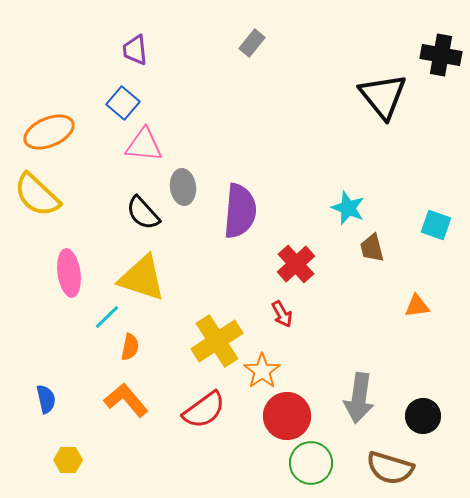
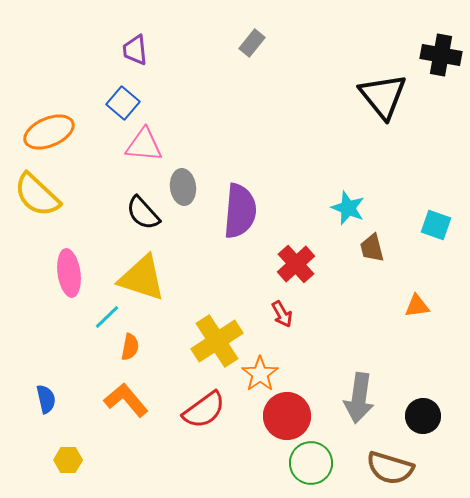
orange star: moved 2 px left, 3 px down
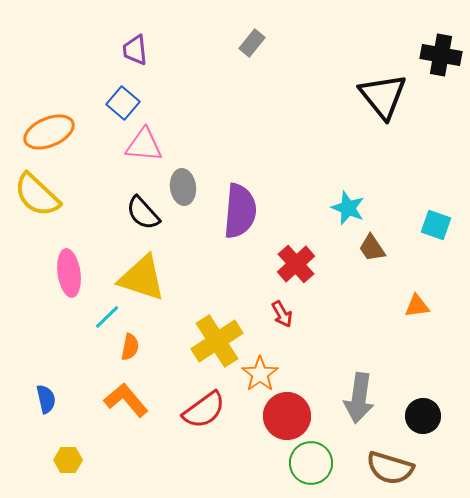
brown trapezoid: rotated 20 degrees counterclockwise
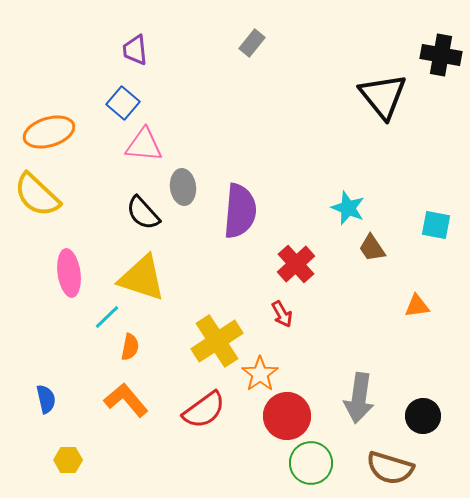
orange ellipse: rotated 6 degrees clockwise
cyan square: rotated 8 degrees counterclockwise
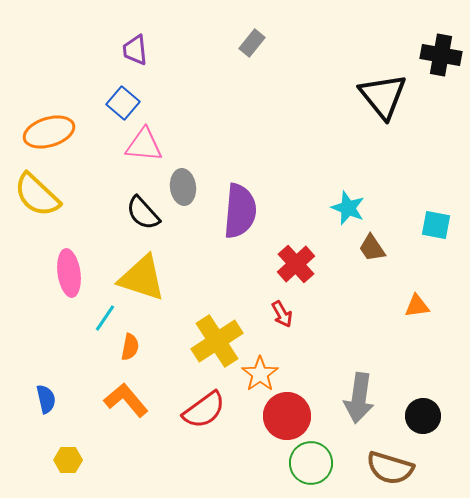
cyan line: moved 2 px left, 1 px down; rotated 12 degrees counterclockwise
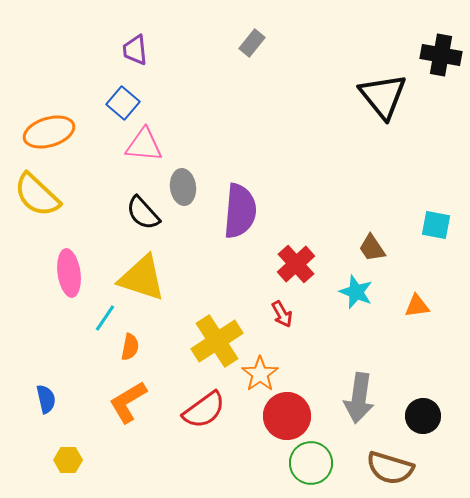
cyan star: moved 8 px right, 84 px down
orange L-shape: moved 2 px right, 2 px down; rotated 81 degrees counterclockwise
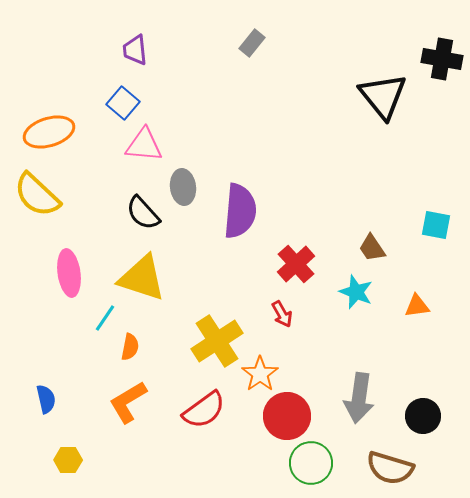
black cross: moved 1 px right, 4 px down
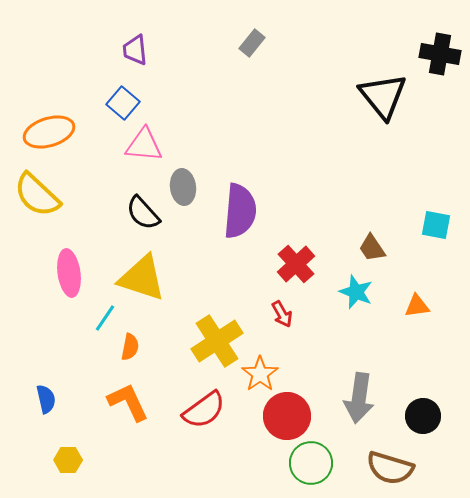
black cross: moved 2 px left, 5 px up
orange L-shape: rotated 96 degrees clockwise
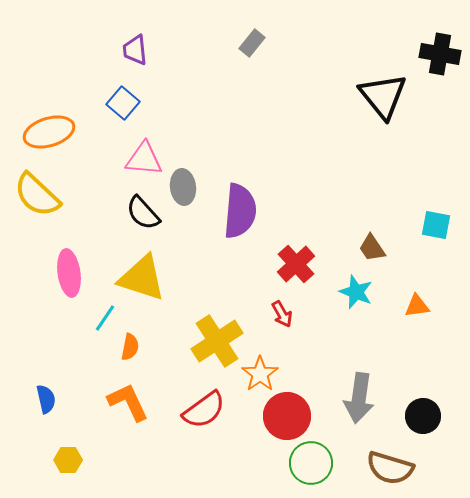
pink triangle: moved 14 px down
